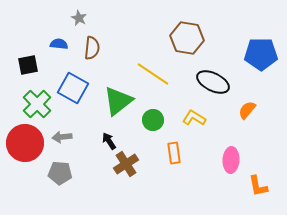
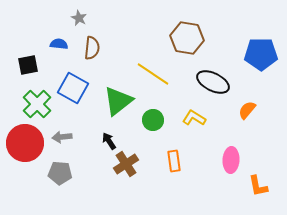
orange rectangle: moved 8 px down
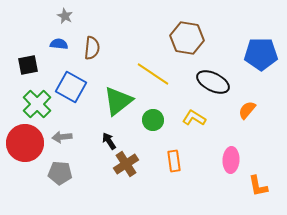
gray star: moved 14 px left, 2 px up
blue square: moved 2 px left, 1 px up
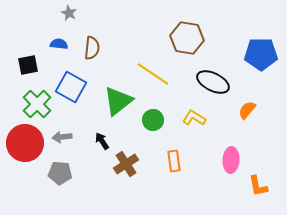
gray star: moved 4 px right, 3 px up
black arrow: moved 7 px left
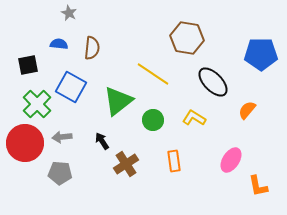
black ellipse: rotated 20 degrees clockwise
pink ellipse: rotated 30 degrees clockwise
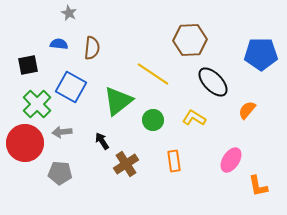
brown hexagon: moved 3 px right, 2 px down; rotated 12 degrees counterclockwise
gray arrow: moved 5 px up
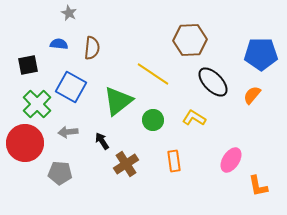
orange semicircle: moved 5 px right, 15 px up
gray arrow: moved 6 px right
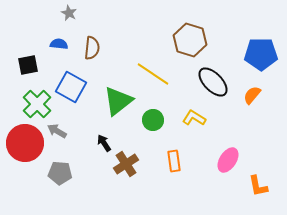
brown hexagon: rotated 20 degrees clockwise
gray arrow: moved 11 px left, 1 px up; rotated 36 degrees clockwise
black arrow: moved 2 px right, 2 px down
pink ellipse: moved 3 px left
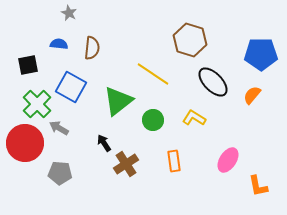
gray arrow: moved 2 px right, 3 px up
